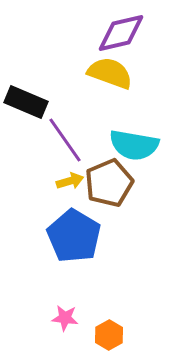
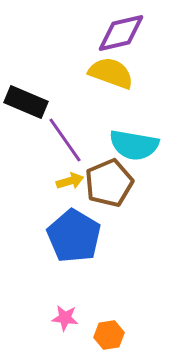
yellow semicircle: moved 1 px right
orange hexagon: rotated 20 degrees clockwise
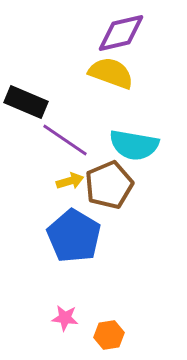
purple line: rotated 21 degrees counterclockwise
brown pentagon: moved 2 px down
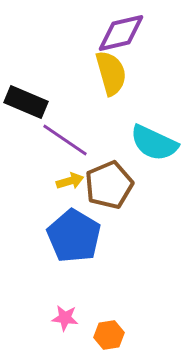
yellow semicircle: rotated 54 degrees clockwise
cyan semicircle: moved 20 px right, 2 px up; rotated 15 degrees clockwise
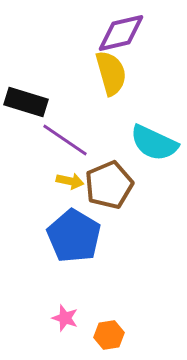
black rectangle: rotated 6 degrees counterclockwise
yellow arrow: rotated 28 degrees clockwise
pink star: rotated 12 degrees clockwise
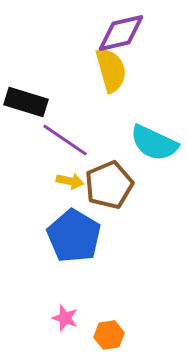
yellow semicircle: moved 3 px up
